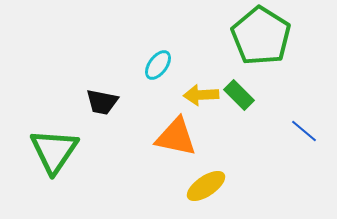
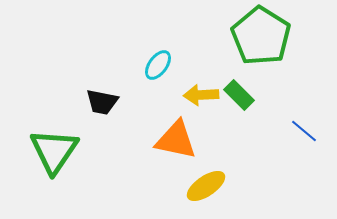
orange triangle: moved 3 px down
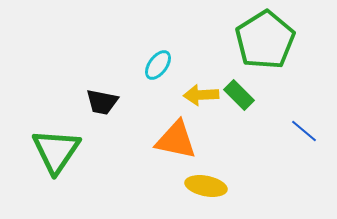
green pentagon: moved 4 px right, 4 px down; rotated 8 degrees clockwise
green triangle: moved 2 px right
yellow ellipse: rotated 45 degrees clockwise
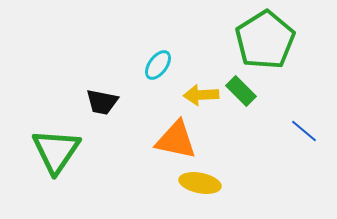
green rectangle: moved 2 px right, 4 px up
yellow ellipse: moved 6 px left, 3 px up
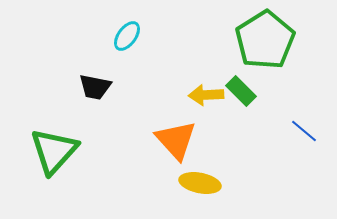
cyan ellipse: moved 31 px left, 29 px up
yellow arrow: moved 5 px right
black trapezoid: moved 7 px left, 15 px up
orange triangle: rotated 36 degrees clockwise
green triangle: moved 2 px left; rotated 8 degrees clockwise
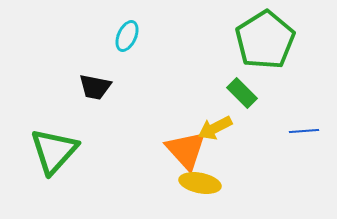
cyan ellipse: rotated 12 degrees counterclockwise
green rectangle: moved 1 px right, 2 px down
yellow arrow: moved 9 px right, 33 px down; rotated 24 degrees counterclockwise
blue line: rotated 44 degrees counterclockwise
orange triangle: moved 10 px right, 10 px down
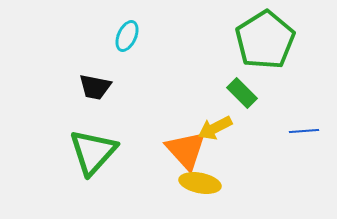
green triangle: moved 39 px right, 1 px down
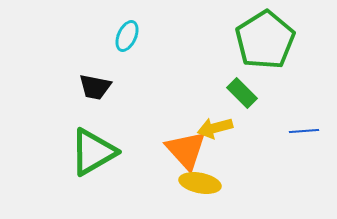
yellow arrow: rotated 12 degrees clockwise
green triangle: rotated 18 degrees clockwise
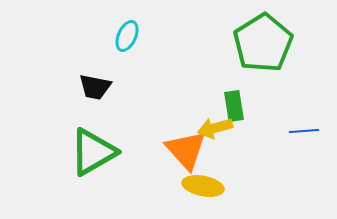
green pentagon: moved 2 px left, 3 px down
green rectangle: moved 8 px left, 13 px down; rotated 36 degrees clockwise
yellow ellipse: moved 3 px right, 3 px down
